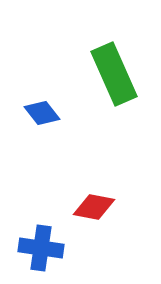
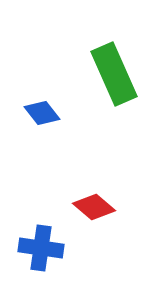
red diamond: rotated 30 degrees clockwise
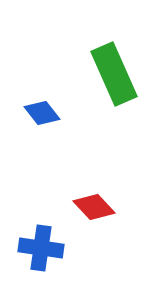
red diamond: rotated 6 degrees clockwise
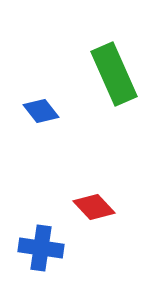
blue diamond: moved 1 px left, 2 px up
